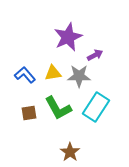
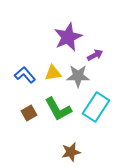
gray star: moved 1 px left
green L-shape: moved 1 px down
brown square: rotated 21 degrees counterclockwise
brown star: moved 1 px right; rotated 24 degrees clockwise
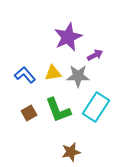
green L-shape: moved 1 px down; rotated 8 degrees clockwise
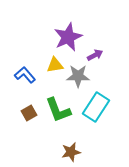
yellow triangle: moved 2 px right, 8 px up
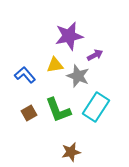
purple star: moved 1 px right, 1 px up; rotated 12 degrees clockwise
gray star: rotated 20 degrees clockwise
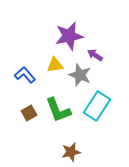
purple arrow: rotated 119 degrees counterclockwise
gray star: moved 2 px right, 1 px up
cyan rectangle: moved 1 px right, 1 px up
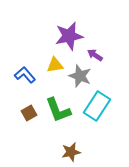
gray star: moved 1 px down
